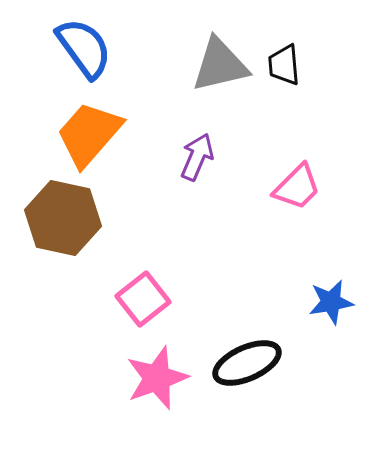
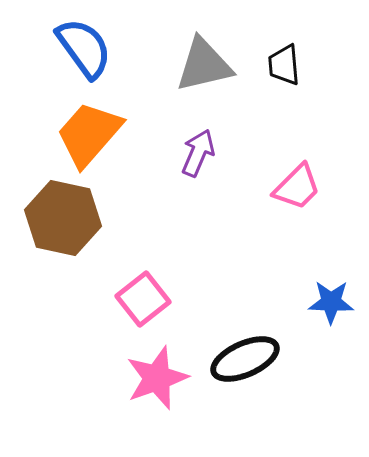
gray triangle: moved 16 px left
purple arrow: moved 1 px right, 4 px up
blue star: rotated 12 degrees clockwise
black ellipse: moved 2 px left, 4 px up
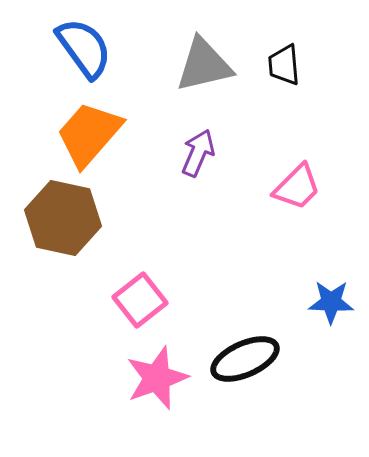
pink square: moved 3 px left, 1 px down
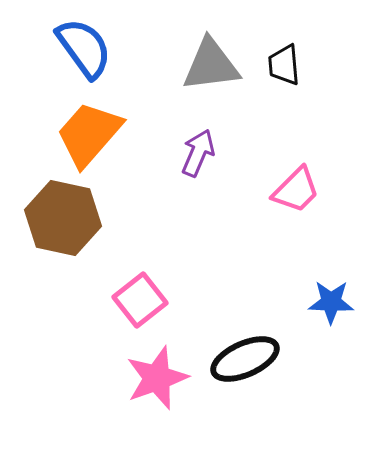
gray triangle: moved 7 px right; rotated 6 degrees clockwise
pink trapezoid: moved 1 px left, 3 px down
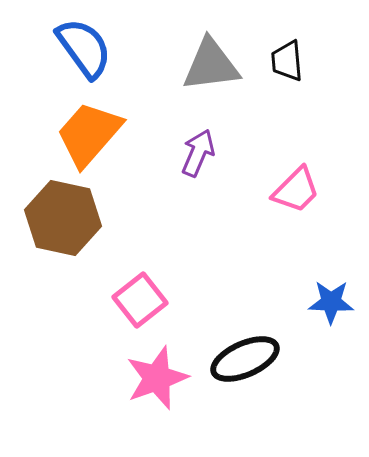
black trapezoid: moved 3 px right, 4 px up
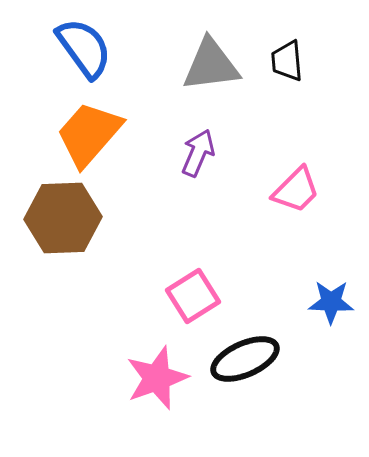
brown hexagon: rotated 14 degrees counterclockwise
pink square: moved 53 px right, 4 px up; rotated 6 degrees clockwise
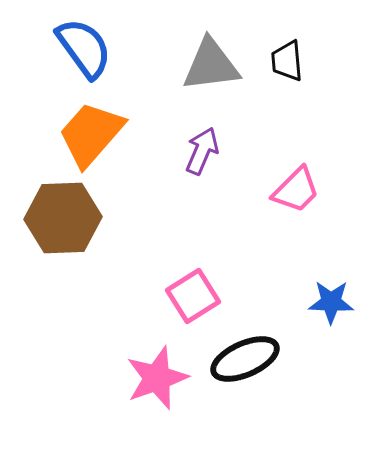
orange trapezoid: moved 2 px right
purple arrow: moved 4 px right, 2 px up
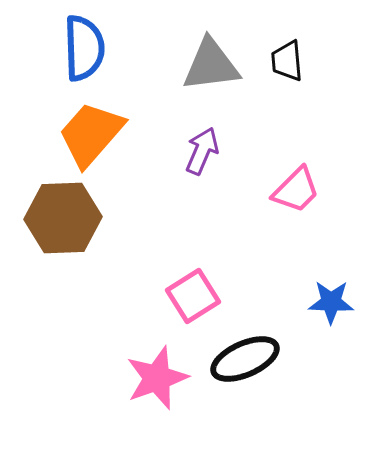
blue semicircle: rotated 34 degrees clockwise
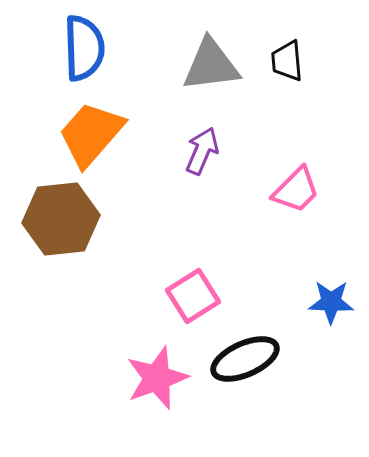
brown hexagon: moved 2 px left, 1 px down; rotated 4 degrees counterclockwise
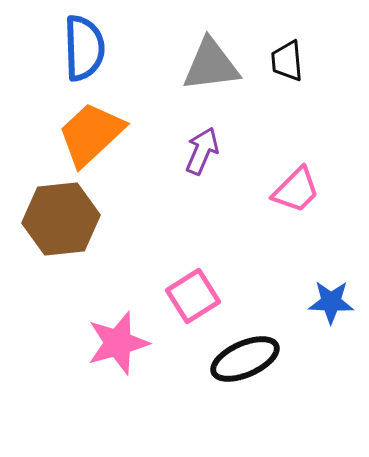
orange trapezoid: rotated 6 degrees clockwise
pink star: moved 39 px left, 35 px up; rotated 4 degrees clockwise
